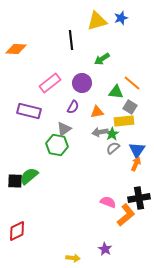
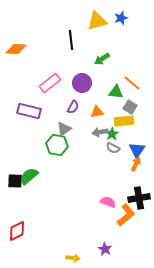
gray semicircle: rotated 112 degrees counterclockwise
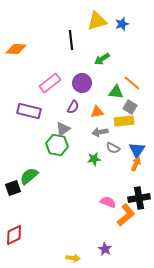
blue star: moved 1 px right, 6 px down
gray triangle: moved 1 px left
green star: moved 18 px left, 25 px down; rotated 24 degrees clockwise
black square: moved 2 px left, 7 px down; rotated 21 degrees counterclockwise
red diamond: moved 3 px left, 4 px down
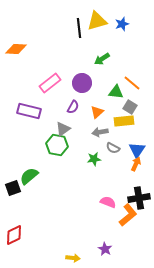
black line: moved 8 px right, 12 px up
orange triangle: rotated 32 degrees counterclockwise
orange L-shape: moved 2 px right
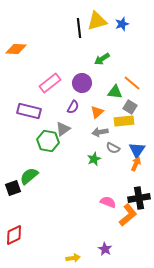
green triangle: moved 1 px left
green hexagon: moved 9 px left, 4 px up
green star: rotated 16 degrees counterclockwise
yellow arrow: rotated 16 degrees counterclockwise
